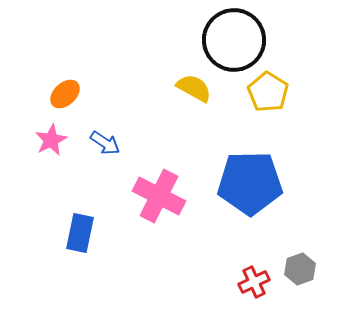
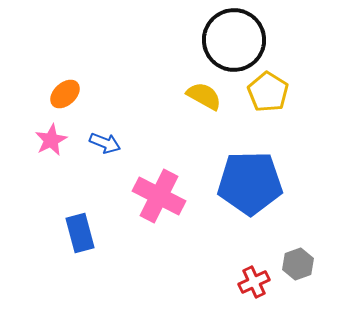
yellow semicircle: moved 10 px right, 8 px down
blue arrow: rotated 12 degrees counterclockwise
blue rectangle: rotated 27 degrees counterclockwise
gray hexagon: moved 2 px left, 5 px up
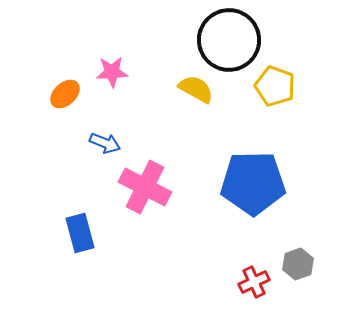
black circle: moved 5 px left
yellow pentagon: moved 7 px right, 6 px up; rotated 12 degrees counterclockwise
yellow semicircle: moved 8 px left, 7 px up
pink star: moved 61 px right, 68 px up; rotated 24 degrees clockwise
blue pentagon: moved 3 px right
pink cross: moved 14 px left, 9 px up
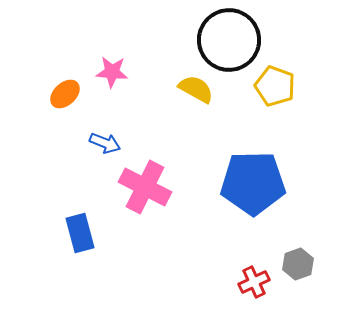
pink star: rotated 8 degrees clockwise
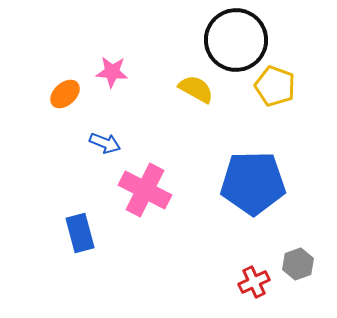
black circle: moved 7 px right
pink cross: moved 3 px down
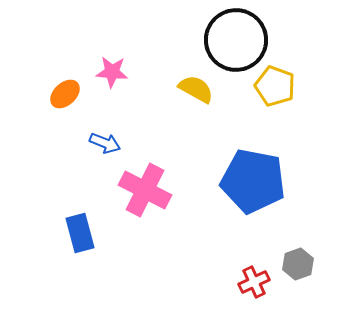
blue pentagon: moved 2 px up; rotated 12 degrees clockwise
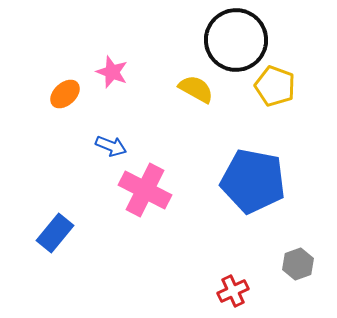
pink star: rotated 16 degrees clockwise
blue arrow: moved 6 px right, 3 px down
blue rectangle: moved 25 px left; rotated 54 degrees clockwise
red cross: moved 21 px left, 9 px down
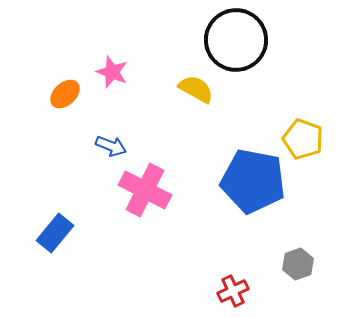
yellow pentagon: moved 28 px right, 53 px down
